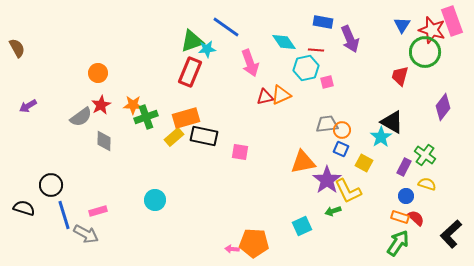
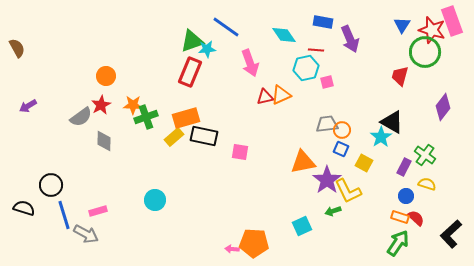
cyan diamond at (284, 42): moved 7 px up
orange circle at (98, 73): moved 8 px right, 3 px down
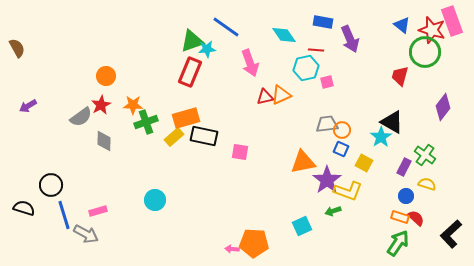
blue triangle at (402, 25): rotated 24 degrees counterclockwise
green cross at (146, 117): moved 5 px down
yellow L-shape at (348, 191): rotated 44 degrees counterclockwise
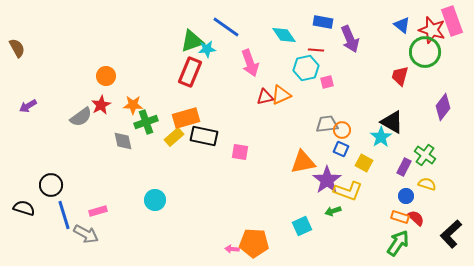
gray diamond at (104, 141): moved 19 px right; rotated 15 degrees counterclockwise
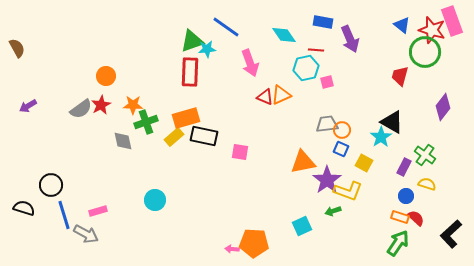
red rectangle at (190, 72): rotated 20 degrees counterclockwise
red triangle at (265, 97): rotated 36 degrees clockwise
gray semicircle at (81, 117): moved 8 px up
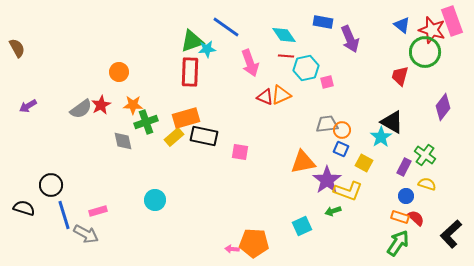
red line at (316, 50): moved 30 px left, 6 px down
orange circle at (106, 76): moved 13 px right, 4 px up
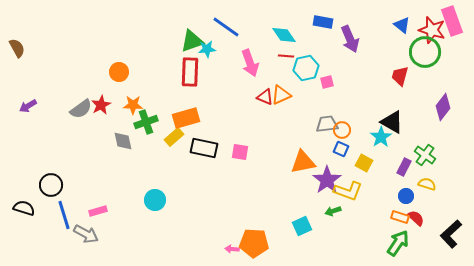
black rectangle at (204, 136): moved 12 px down
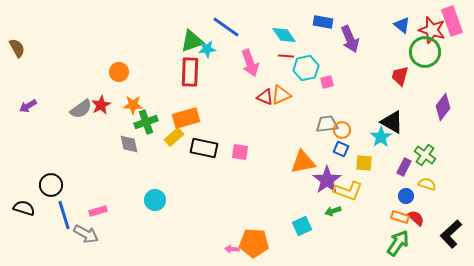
gray diamond at (123, 141): moved 6 px right, 3 px down
yellow square at (364, 163): rotated 24 degrees counterclockwise
